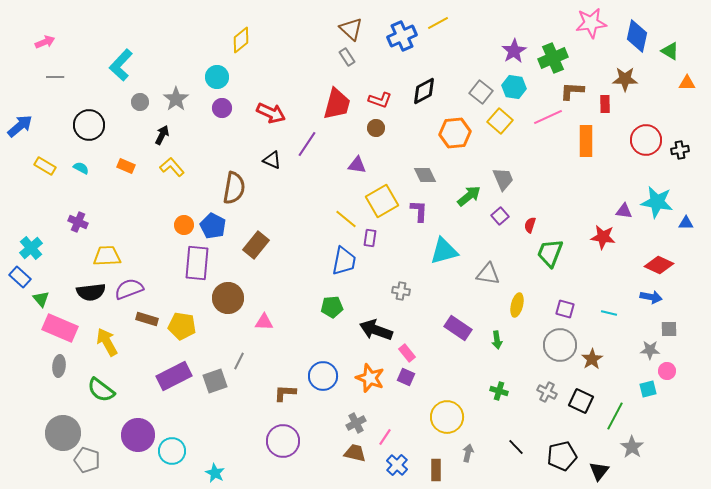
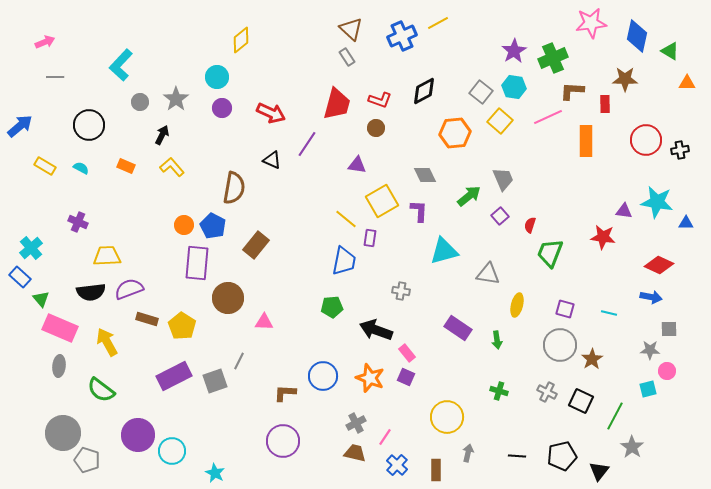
yellow pentagon at (182, 326): rotated 24 degrees clockwise
black line at (516, 447): moved 1 px right, 9 px down; rotated 42 degrees counterclockwise
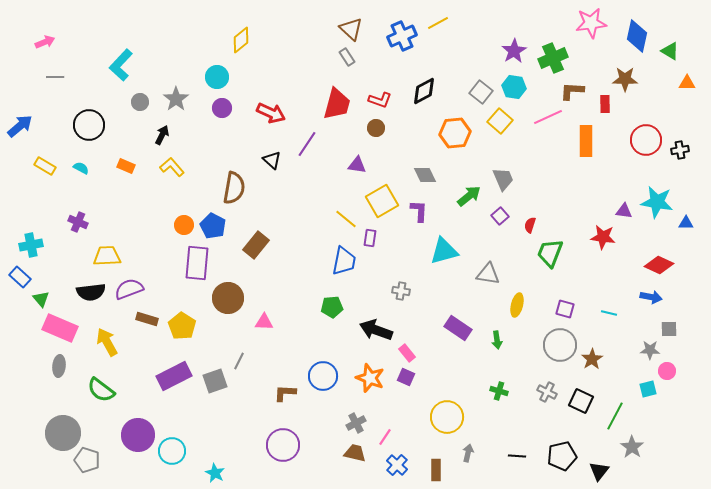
black triangle at (272, 160): rotated 18 degrees clockwise
cyan cross at (31, 248): moved 3 px up; rotated 30 degrees clockwise
purple circle at (283, 441): moved 4 px down
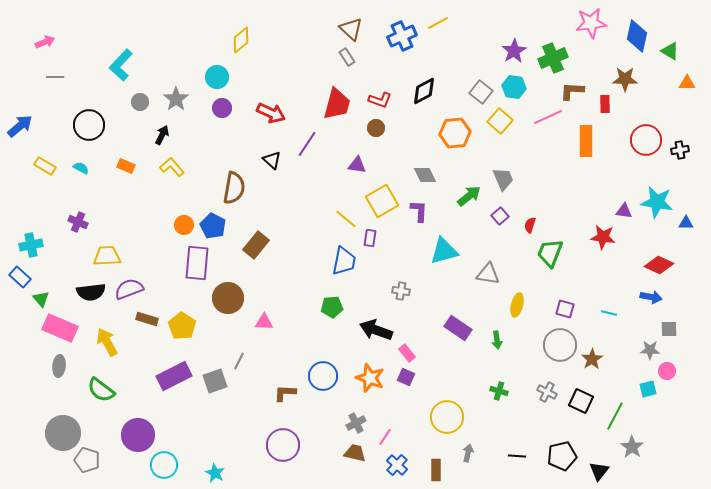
cyan circle at (172, 451): moved 8 px left, 14 px down
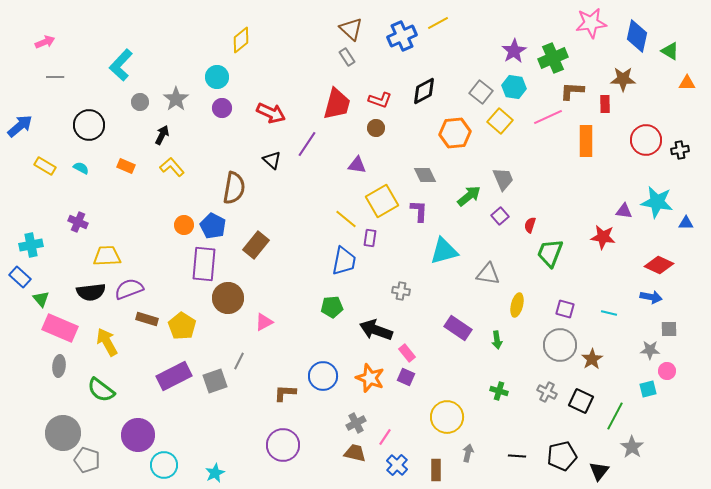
brown star at (625, 79): moved 2 px left
purple rectangle at (197, 263): moved 7 px right, 1 px down
pink triangle at (264, 322): rotated 30 degrees counterclockwise
cyan star at (215, 473): rotated 18 degrees clockwise
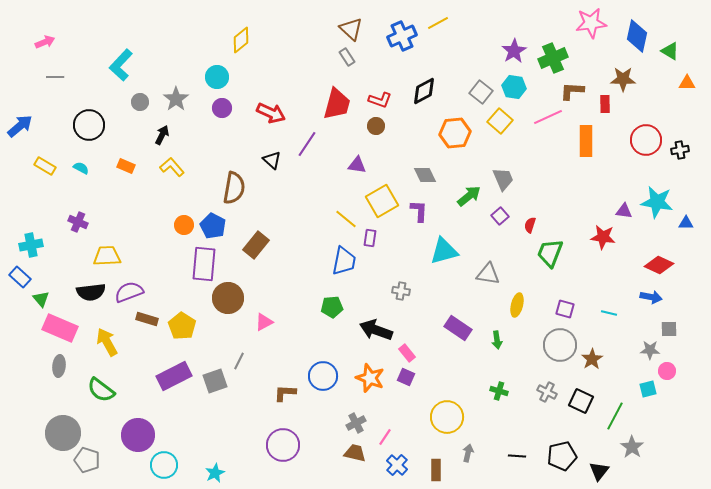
brown circle at (376, 128): moved 2 px up
purple semicircle at (129, 289): moved 3 px down
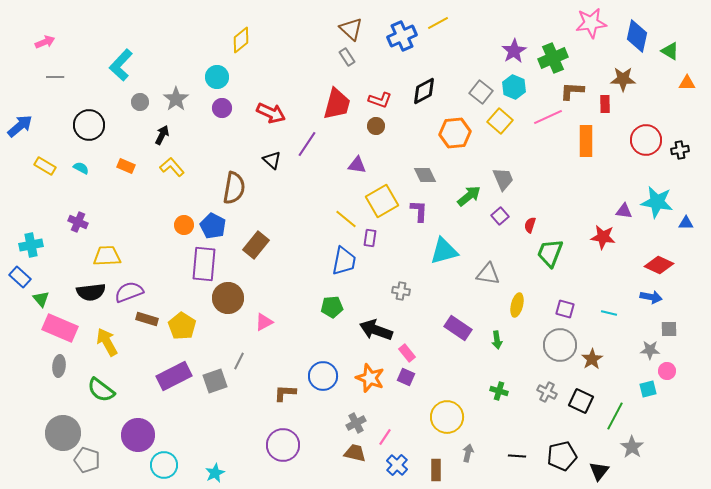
cyan hexagon at (514, 87): rotated 15 degrees clockwise
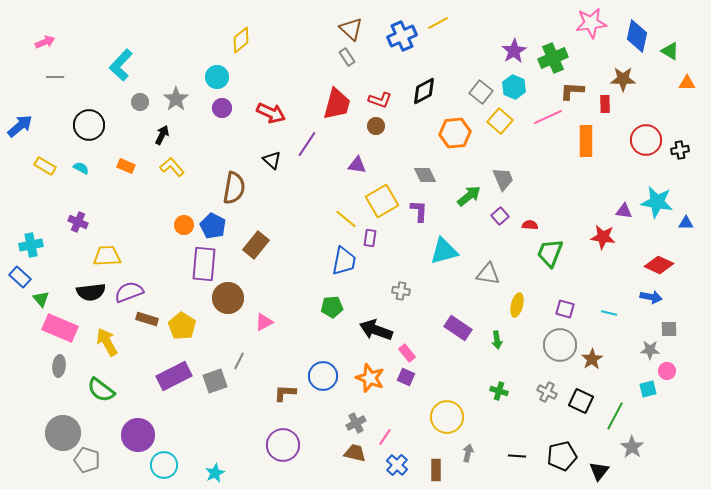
red semicircle at (530, 225): rotated 77 degrees clockwise
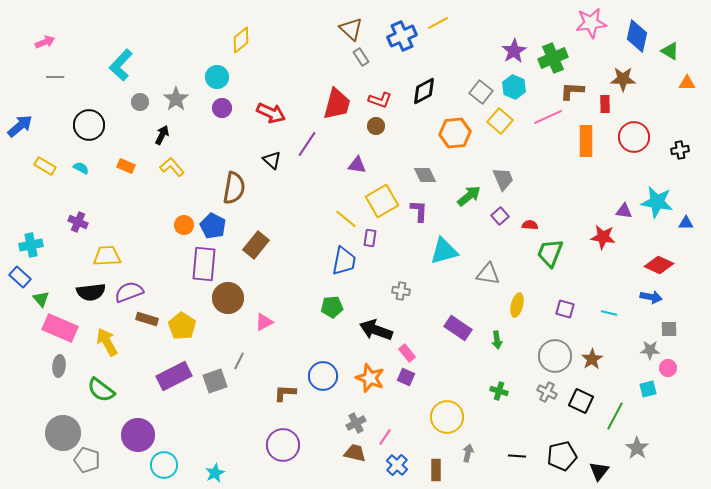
gray rectangle at (347, 57): moved 14 px right
red circle at (646, 140): moved 12 px left, 3 px up
gray circle at (560, 345): moved 5 px left, 11 px down
pink circle at (667, 371): moved 1 px right, 3 px up
gray star at (632, 447): moved 5 px right, 1 px down
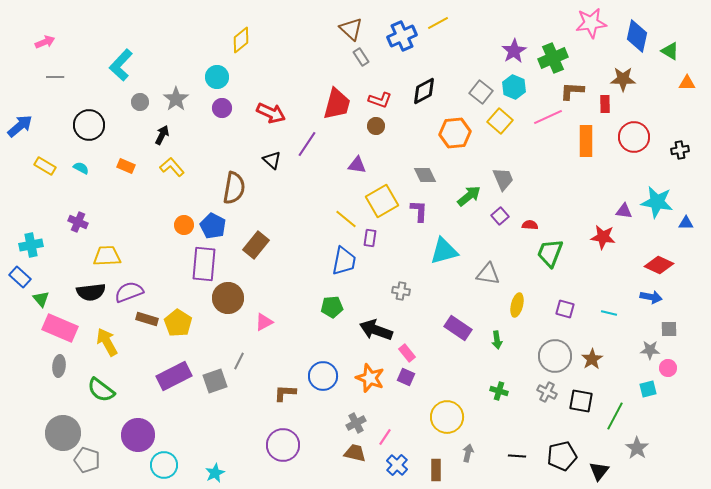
yellow pentagon at (182, 326): moved 4 px left, 3 px up
black square at (581, 401): rotated 15 degrees counterclockwise
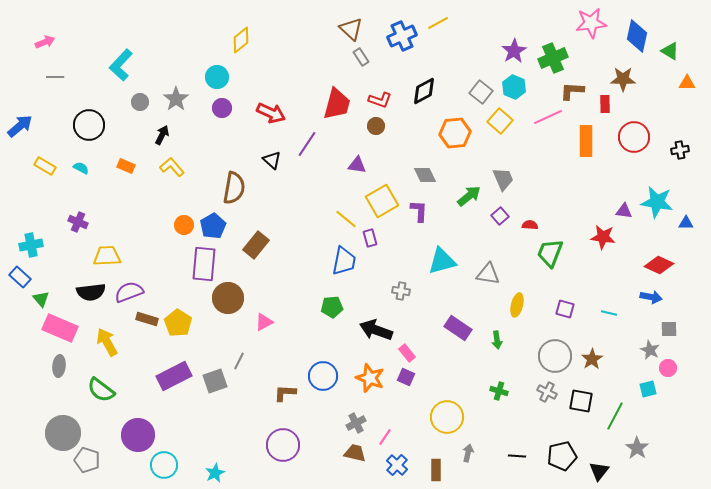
blue pentagon at (213, 226): rotated 15 degrees clockwise
purple rectangle at (370, 238): rotated 24 degrees counterclockwise
cyan triangle at (444, 251): moved 2 px left, 10 px down
gray star at (650, 350): rotated 24 degrees clockwise
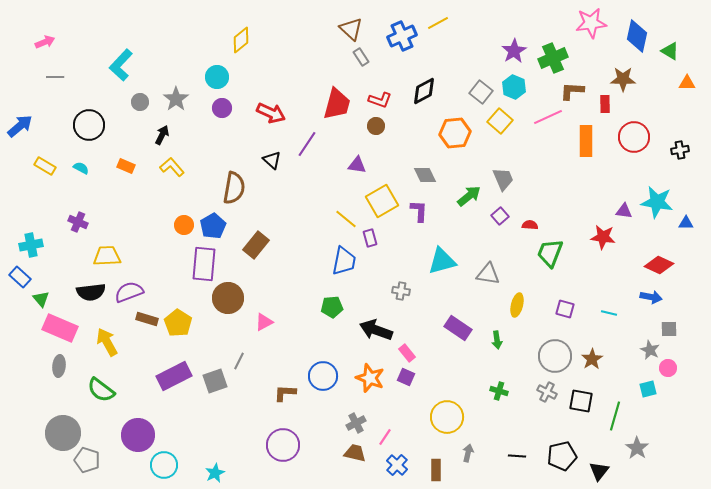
green line at (615, 416): rotated 12 degrees counterclockwise
